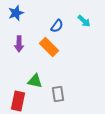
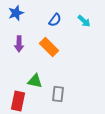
blue semicircle: moved 2 px left, 6 px up
gray rectangle: rotated 14 degrees clockwise
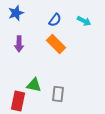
cyan arrow: rotated 16 degrees counterclockwise
orange rectangle: moved 7 px right, 3 px up
green triangle: moved 1 px left, 4 px down
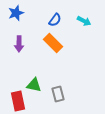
orange rectangle: moved 3 px left, 1 px up
gray rectangle: rotated 21 degrees counterclockwise
red rectangle: rotated 24 degrees counterclockwise
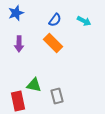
gray rectangle: moved 1 px left, 2 px down
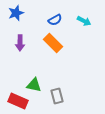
blue semicircle: rotated 24 degrees clockwise
purple arrow: moved 1 px right, 1 px up
red rectangle: rotated 54 degrees counterclockwise
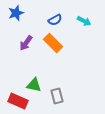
purple arrow: moved 6 px right; rotated 35 degrees clockwise
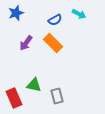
cyan arrow: moved 5 px left, 7 px up
red rectangle: moved 4 px left, 3 px up; rotated 42 degrees clockwise
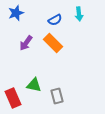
cyan arrow: rotated 56 degrees clockwise
red rectangle: moved 1 px left
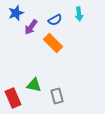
purple arrow: moved 5 px right, 16 px up
